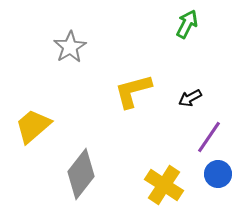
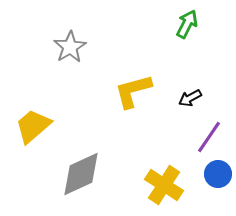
gray diamond: rotated 27 degrees clockwise
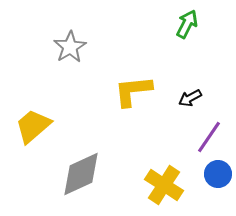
yellow L-shape: rotated 9 degrees clockwise
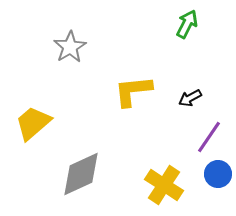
yellow trapezoid: moved 3 px up
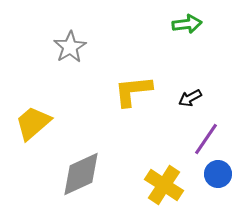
green arrow: rotated 56 degrees clockwise
purple line: moved 3 px left, 2 px down
